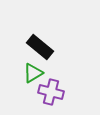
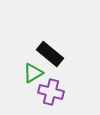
black rectangle: moved 10 px right, 7 px down
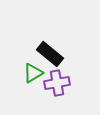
purple cross: moved 6 px right, 9 px up; rotated 25 degrees counterclockwise
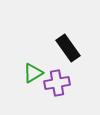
black rectangle: moved 18 px right, 6 px up; rotated 16 degrees clockwise
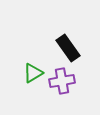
purple cross: moved 5 px right, 2 px up
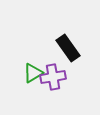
purple cross: moved 9 px left, 4 px up
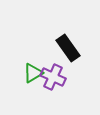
purple cross: rotated 35 degrees clockwise
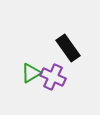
green triangle: moved 2 px left
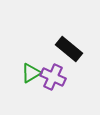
black rectangle: moved 1 px right, 1 px down; rotated 16 degrees counterclockwise
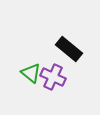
green triangle: rotated 50 degrees counterclockwise
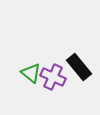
black rectangle: moved 10 px right, 18 px down; rotated 12 degrees clockwise
